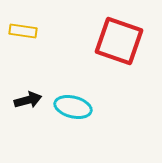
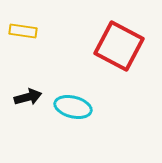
red square: moved 5 px down; rotated 9 degrees clockwise
black arrow: moved 3 px up
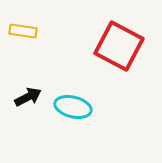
black arrow: rotated 12 degrees counterclockwise
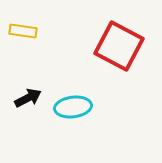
black arrow: moved 1 px down
cyan ellipse: rotated 21 degrees counterclockwise
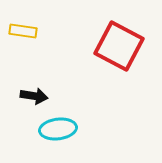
black arrow: moved 6 px right, 2 px up; rotated 36 degrees clockwise
cyan ellipse: moved 15 px left, 22 px down
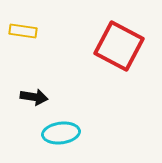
black arrow: moved 1 px down
cyan ellipse: moved 3 px right, 4 px down
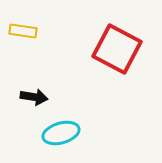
red square: moved 2 px left, 3 px down
cyan ellipse: rotated 9 degrees counterclockwise
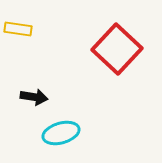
yellow rectangle: moved 5 px left, 2 px up
red square: rotated 15 degrees clockwise
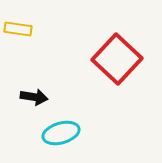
red square: moved 10 px down
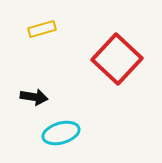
yellow rectangle: moved 24 px right; rotated 24 degrees counterclockwise
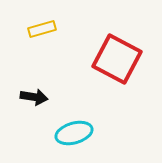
red square: rotated 15 degrees counterclockwise
cyan ellipse: moved 13 px right
